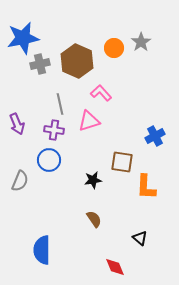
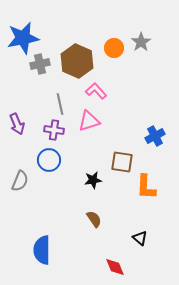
pink L-shape: moved 5 px left, 2 px up
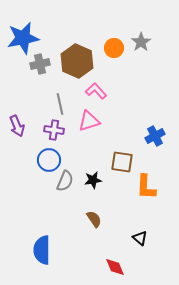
purple arrow: moved 2 px down
gray semicircle: moved 45 px right
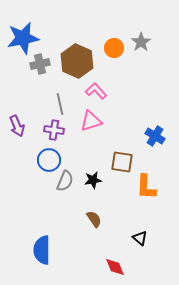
pink triangle: moved 2 px right
blue cross: rotated 30 degrees counterclockwise
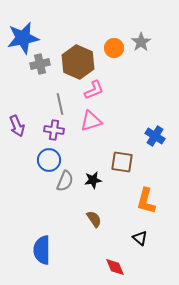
brown hexagon: moved 1 px right, 1 px down
pink L-shape: moved 2 px left, 1 px up; rotated 110 degrees clockwise
orange L-shape: moved 14 px down; rotated 12 degrees clockwise
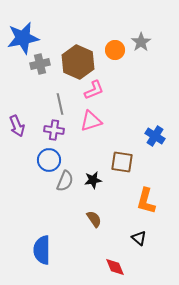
orange circle: moved 1 px right, 2 px down
black triangle: moved 1 px left
